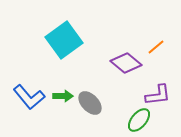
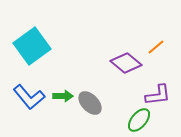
cyan square: moved 32 px left, 6 px down
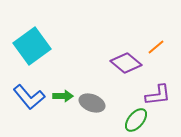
gray ellipse: moved 2 px right; rotated 25 degrees counterclockwise
green ellipse: moved 3 px left
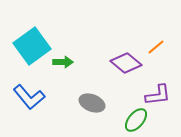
green arrow: moved 34 px up
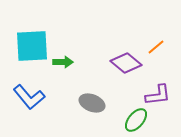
cyan square: rotated 33 degrees clockwise
